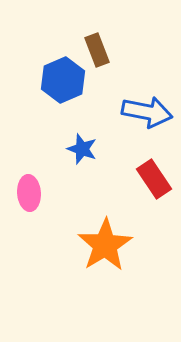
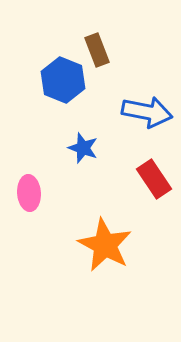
blue hexagon: rotated 15 degrees counterclockwise
blue star: moved 1 px right, 1 px up
orange star: rotated 12 degrees counterclockwise
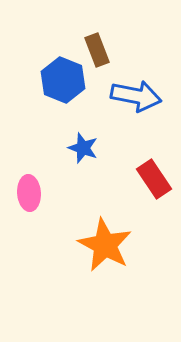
blue arrow: moved 11 px left, 16 px up
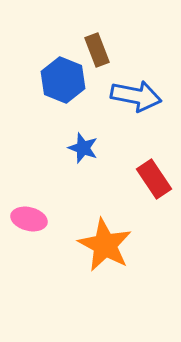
pink ellipse: moved 26 px down; rotated 72 degrees counterclockwise
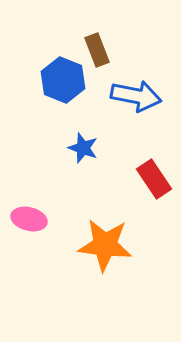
orange star: rotated 22 degrees counterclockwise
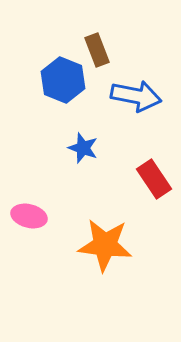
pink ellipse: moved 3 px up
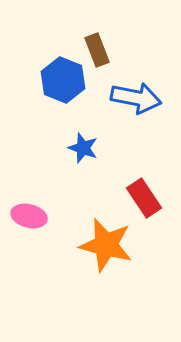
blue arrow: moved 2 px down
red rectangle: moved 10 px left, 19 px down
orange star: moved 1 px right; rotated 8 degrees clockwise
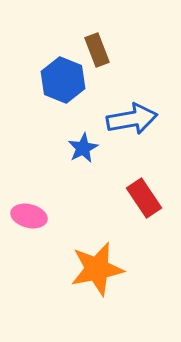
blue arrow: moved 4 px left, 21 px down; rotated 21 degrees counterclockwise
blue star: rotated 24 degrees clockwise
orange star: moved 9 px left, 24 px down; rotated 26 degrees counterclockwise
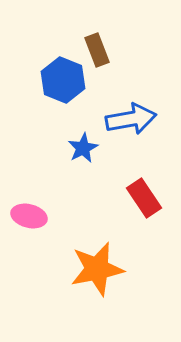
blue arrow: moved 1 px left
